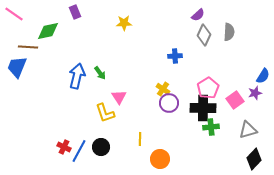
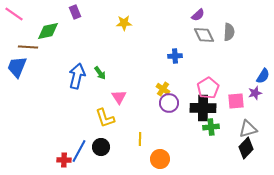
gray diamond: rotated 50 degrees counterclockwise
pink square: moved 1 px right, 1 px down; rotated 30 degrees clockwise
yellow L-shape: moved 5 px down
gray triangle: moved 1 px up
red cross: moved 13 px down; rotated 24 degrees counterclockwise
black diamond: moved 8 px left, 11 px up
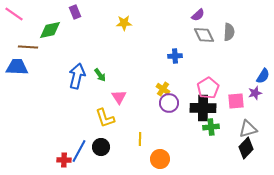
green diamond: moved 2 px right, 1 px up
blue trapezoid: rotated 70 degrees clockwise
green arrow: moved 2 px down
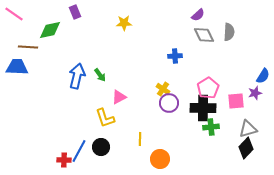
pink triangle: rotated 35 degrees clockwise
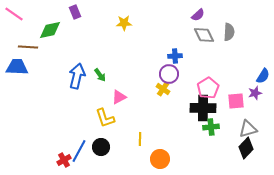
purple circle: moved 29 px up
red cross: rotated 32 degrees counterclockwise
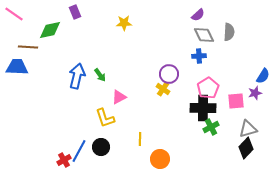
blue cross: moved 24 px right
green cross: rotated 21 degrees counterclockwise
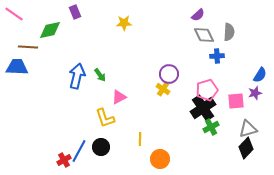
blue cross: moved 18 px right
blue semicircle: moved 3 px left, 1 px up
pink pentagon: moved 1 px left, 2 px down; rotated 15 degrees clockwise
black cross: rotated 35 degrees counterclockwise
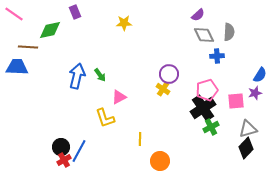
black circle: moved 40 px left
orange circle: moved 2 px down
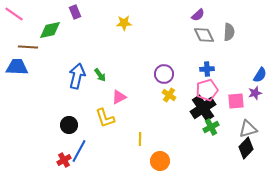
blue cross: moved 10 px left, 13 px down
purple circle: moved 5 px left
yellow cross: moved 6 px right, 6 px down
black circle: moved 8 px right, 22 px up
